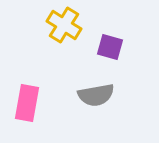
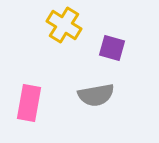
purple square: moved 2 px right, 1 px down
pink rectangle: moved 2 px right
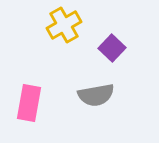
yellow cross: rotated 28 degrees clockwise
purple square: rotated 28 degrees clockwise
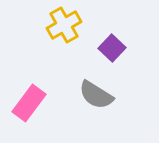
gray semicircle: rotated 42 degrees clockwise
pink rectangle: rotated 27 degrees clockwise
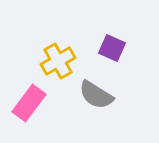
yellow cross: moved 6 px left, 36 px down
purple square: rotated 20 degrees counterclockwise
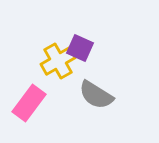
purple square: moved 32 px left
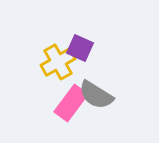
yellow cross: moved 1 px down
pink rectangle: moved 42 px right
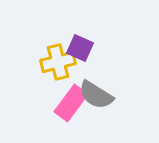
yellow cross: rotated 16 degrees clockwise
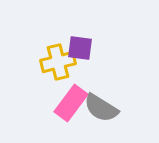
purple square: rotated 16 degrees counterclockwise
gray semicircle: moved 5 px right, 13 px down
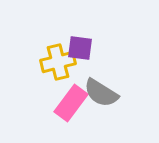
gray semicircle: moved 15 px up
